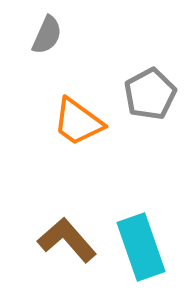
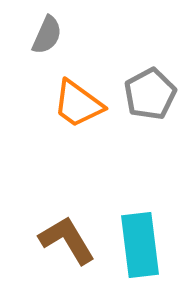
orange trapezoid: moved 18 px up
brown L-shape: rotated 10 degrees clockwise
cyan rectangle: moved 1 px left, 2 px up; rotated 12 degrees clockwise
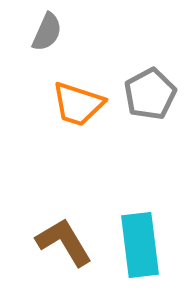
gray semicircle: moved 3 px up
orange trapezoid: rotated 18 degrees counterclockwise
brown L-shape: moved 3 px left, 2 px down
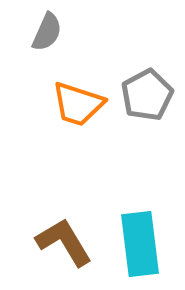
gray pentagon: moved 3 px left, 1 px down
cyan rectangle: moved 1 px up
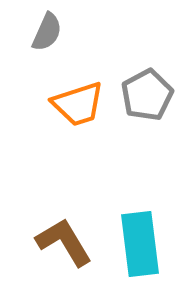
orange trapezoid: rotated 36 degrees counterclockwise
